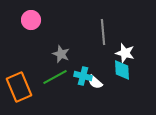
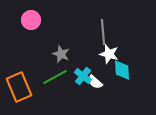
white star: moved 16 px left, 1 px down
cyan cross: rotated 24 degrees clockwise
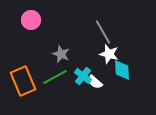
gray line: rotated 25 degrees counterclockwise
orange rectangle: moved 4 px right, 6 px up
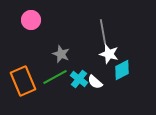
gray line: rotated 20 degrees clockwise
cyan diamond: rotated 65 degrees clockwise
cyan cross: moved 4 px left, 3 px down
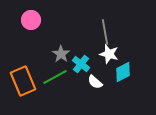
gray line: moved 2 px right
gray star: rotated 12 degrees clockwise
cyan diamond: moved 1 px right, 2 px down
cyan cross: moved 2 px right, 15 px up
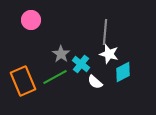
gray line: rotated 15 degrees clockwise
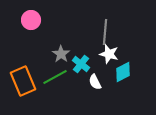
white semicircle: rotated 21 degrees clockwise
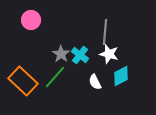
cyan cross: moved 1 px left, 9 px up
cyan diamond: moved 2 px left, 4 px down
green line: rotated 20 degrees counterclockwise
orange rectangle: rotated 24 degrees counterclockwise
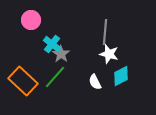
cyan cross: moved 28 px left, 11 px up
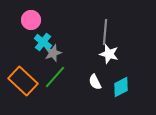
cyan cross: moved 9 px left, 2 px up
gray star: moved 8 px left, 1 px up; rotated 18 degrees clockwise
cyan diamond: moved 11 px down
